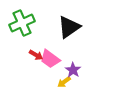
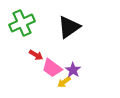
pink trapezoid: moved 2 px right, 9 px down
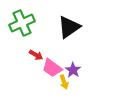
yellow arrow: rotated 72 degrees counterclockwise
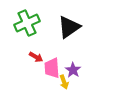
green cross: moved 5 px right
red arrow: moved 2 px down
pink trapezoid: rotated 50 degrees clockwise
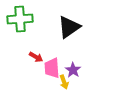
green cross: moved 7 px left, 4 px up; rotated 20 degrees clockwise
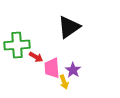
green cross: moved 3 px left, 26 px down
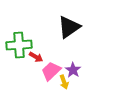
green cross: moved 2 px right
pink trapezoid: moved 1 px left, 3 px down; rotated 50 degrees clockwise
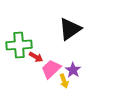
black triangle: moved 1 px right, 2 px down
pink trapezoid: moved 2 px up
yellow arrow: moved 1 px up
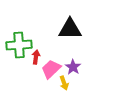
black triangle: rotated 35 degrees clockwise
red arrow: rotated 112 degrees counterclockwise
purple star: moved 3 px up
yellow arrow: moved 2 px down
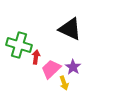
black triangle: rotated 25 degrees clockwise
green cross: rotated 20 degrees clockwise
